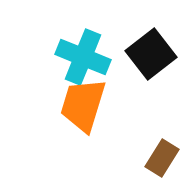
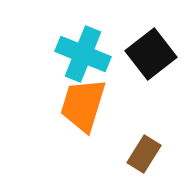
cyan cross: moved 3 px up
brown rectangle: moved 18 px left, 4 px up
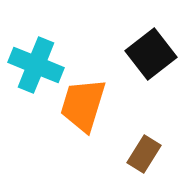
cyan cross: moved 47 px left, 11 px down
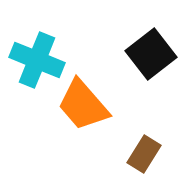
cyan cross: moved 1 px right, 5 px up
orange trapezoid: rotated 58 degrees counterclockwise
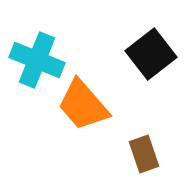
brown rectangle: rotated 51 degrees counterclockwise
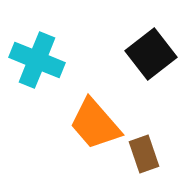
orange trapezoid: moved 12 px right, 19 px down
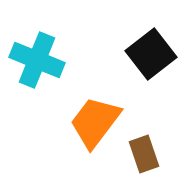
orange trapezoid: moved 2 px up; rotated 78 degrees clockwise
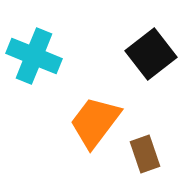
cyan cross: moved 3 px left, 4 px up
brown rectangle: moved 1 px right
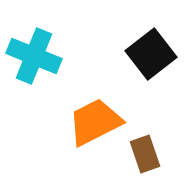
orange trapezoid: rotated 26 degrees clockwise
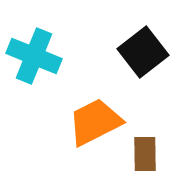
black square: moved 8 px left, 2 px up
brown rectangle: rotated 18 degrees clockwise
